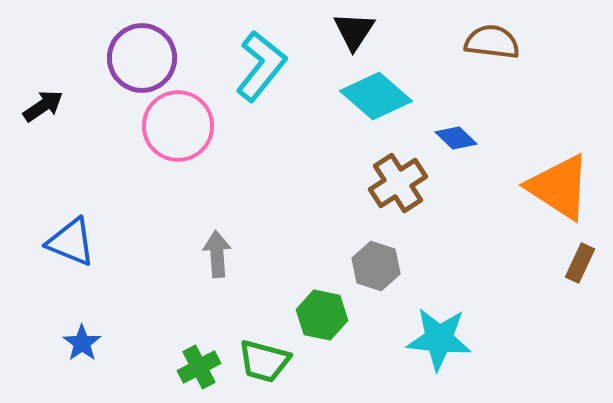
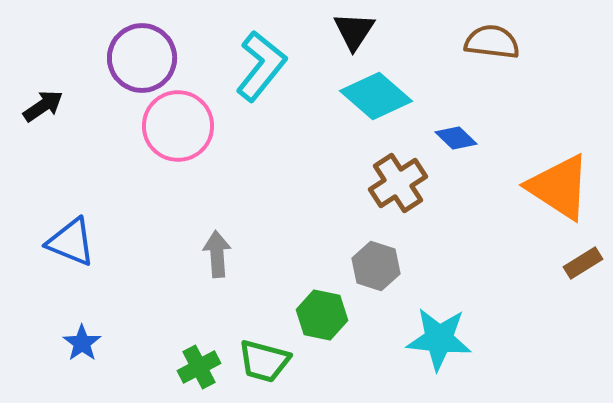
brown rectangle: moved 3 px right; rotated 33 degrees clockwise
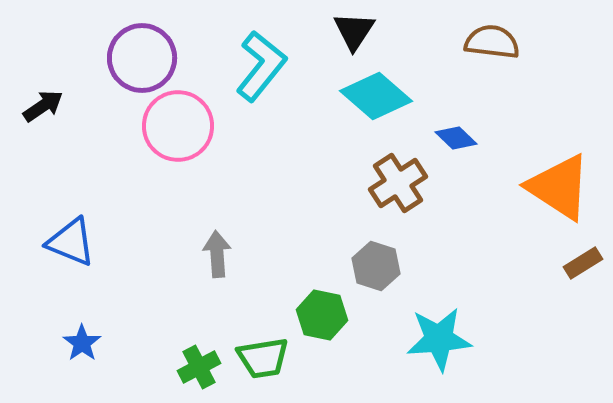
cyan star: rotated 10 degrees counterclockwise
green trapezoid: moved 1 px left, 3 px up; rotated 24 degrees counterclockwise
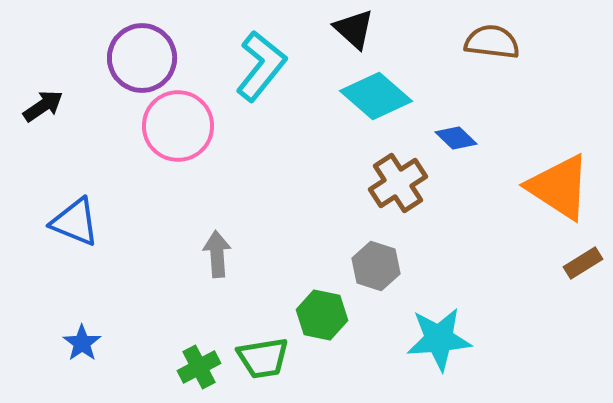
black triangle: moved 2 px up; rotated 21 degrees counterclockwise
blue triangle: moved 4 px right, 20 px up
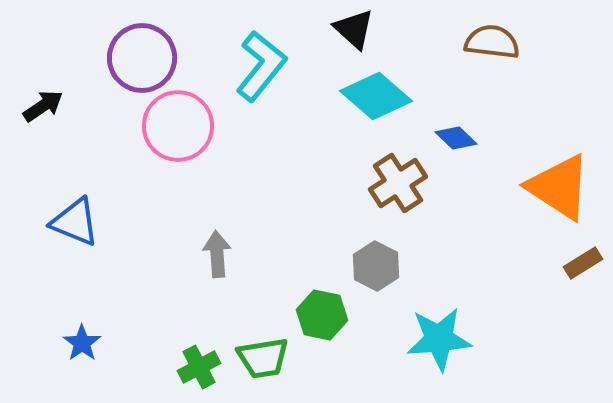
gray hexagon: rotated 9 degrees clockwise
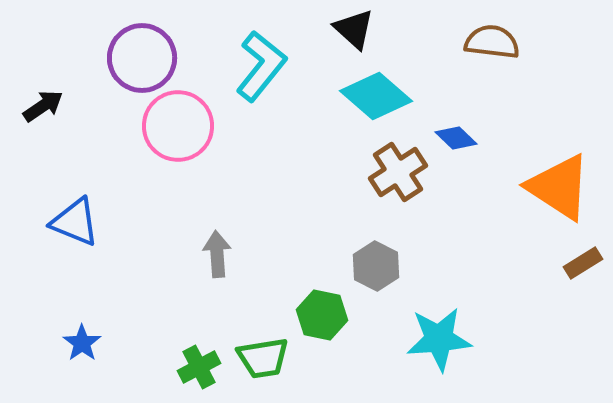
brown cross: moved 11 px up
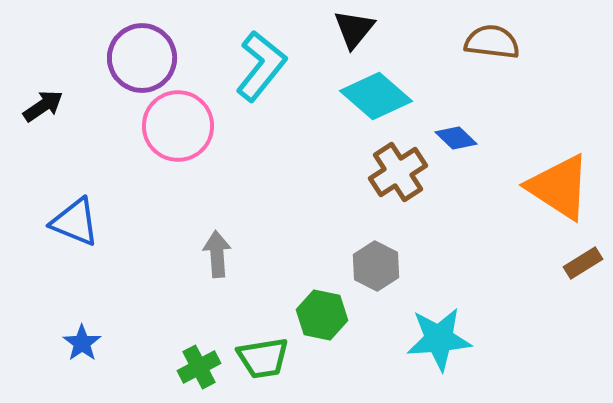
black triangle: rotated 27 degrees clockwise
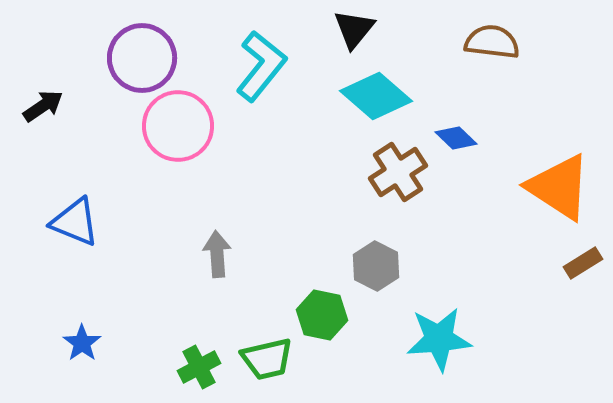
green trapezoid: moved 4 px right, 1 px down; rotated 4 degrees counterclockwise
